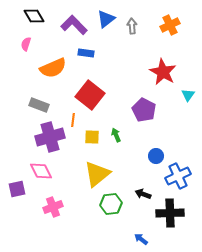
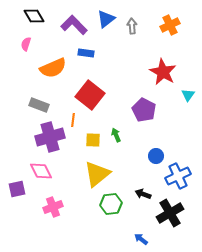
yellow square: moved 1 px right, 3 px down
black cross: rotated 28 degrees counterclockwise
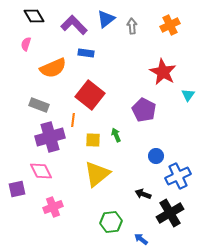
green hexagon: moved 18 px down
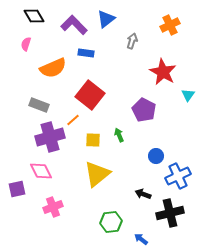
gray arrow: moved 15 px down; rotated 21 degrees clockwise
orange line: rotated 40 degrees clockwise
green arrow: moved 3 px right
black cross: rotated 16 degrees clockwise
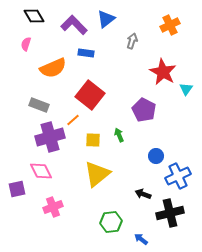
cyan triangle: moved 2 px left, 6 px up
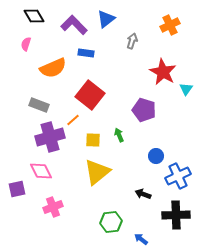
purple pentagon: rotated 10 degrees counterclockwise
yellow triangle: moved 2 px up
black cross: moved 6 px right, 2 px down; rotated 12 degrees clockwise
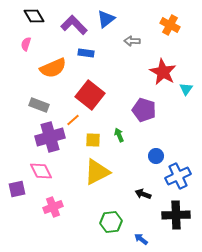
orange cross: rotated 36 degrees counterclockwise
gray arrow: rotated 105 degrees counterclockwise
yellow triangle: rotated 12 degrees clockwise
